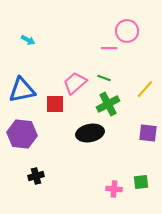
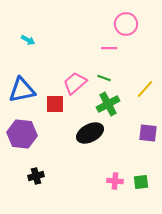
pink circle: moved 1 px left, 7 px up
black ellipse: rotated 16 degrees counterclockwise
pink cross: moved 1 px right, 8 px up
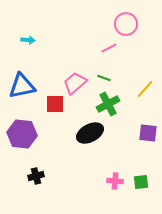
cyan arrow: rotated 24 degrees counterclockwise
pink line: rotated 28 degrees counterclockwise
blue triangle: moved 4 px up
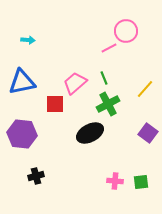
pink circle: moved 7 px down
green line: rotated 48 degrees clockwise
blue triangle: moved 4 px up
purple square: rotated 30 degrees clockwise
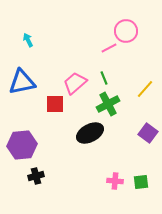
cyan arrow: rotated 120 degrees counterclockwise
purple hexagon: moved 11 px down; rotated 12 degrees counterclockwise
